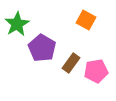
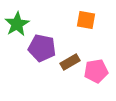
orange square: rotated 18 degrees counterclockwise
purple pentagon: rotated 20 degrees counterclockwise
brown rectangle: moved 1 px left, 1 px up; rotated 24 degrees clockwise
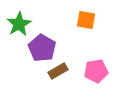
green star: moved 2 px right
purple pentagon: rotated 20 degrees clockwise
brown rectangle: moved 12 px left, 9 px down
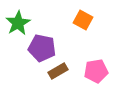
orange square: moved 3 px left; rotated 18 degrees clockwise
green star: moved 1 px left, 1 px up
purple pentagon: rotated 20 degrees counterclockwise
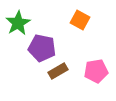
orange square: moved 3 px left
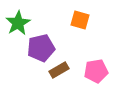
orange square: rotated 12 degrees counterclockwise
purple pentagon: moved 1 px left; rotated 24 degrees counterclockwise
brown rectangle: moved 1 px right, 1 px up
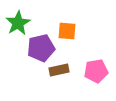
orange square: moved 13 px left, 11 px down; rotated 12 degrees counterclockwise
brown rectangle: rotated 18 degrees clockwise
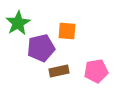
brown rectangle: moved 1 px down
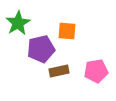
purple pentagon: moved 1 px down
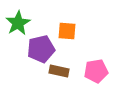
brown rectangle: rotated 24 degrees clockwise
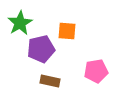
green star: moved 2 px right
brown rectangle: moved 9 px left, 10 px down
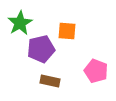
pink pentagon: rotated 30 degrees clockwise
